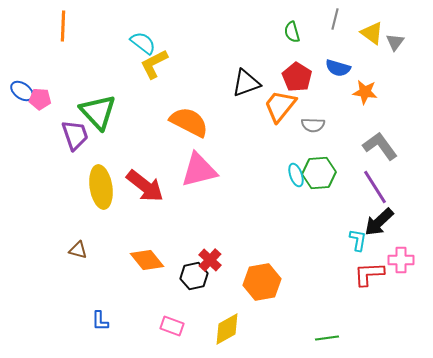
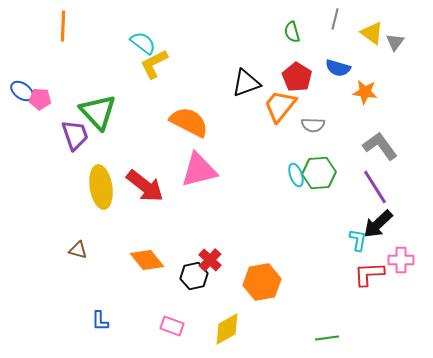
black arrow: moved 1 px left, 2 px down
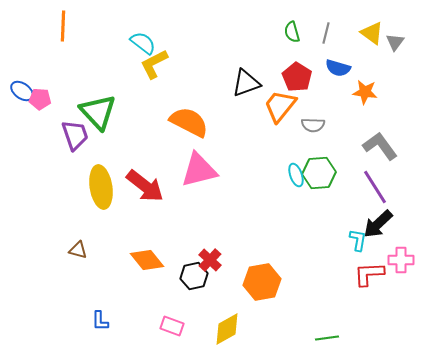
gray line: moved 9 px left, 14 px down
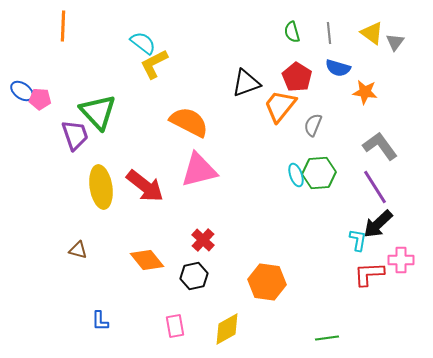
gray line: moved 3 px right; rotated 20 degrees counterclockwise
gray semicircle: rotated 110 degrees clockwise
red cross: moved 7 px left, 20 px up
orange hexagon: moved 5 px right; rotated 18 degrees clockwise
pink rectangle: moved 3 px right; rotated 60 degrees clockwise
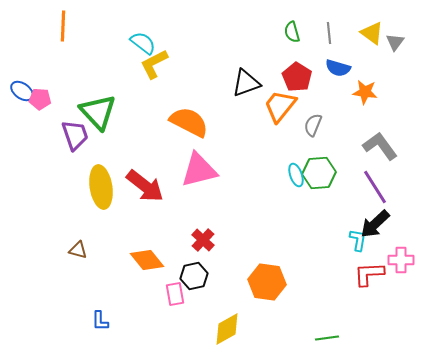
black arrow: moved 3 px left
pink rectangle: moved 32 px up
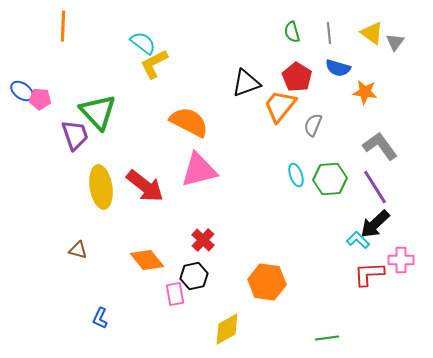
green hexagon: moved 11 px right, 6 px down
cyan L-shape: rotated 55 degrees counterclockwise
blue L-shape: moved 3 px up; rotated 25 degrees clockwise
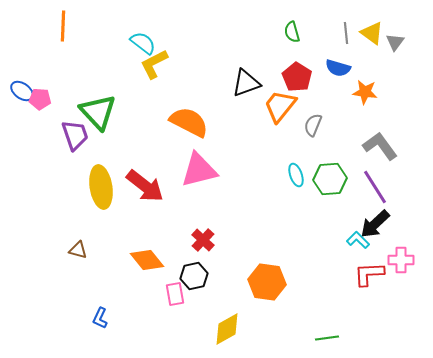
gray line: moved 17 px right
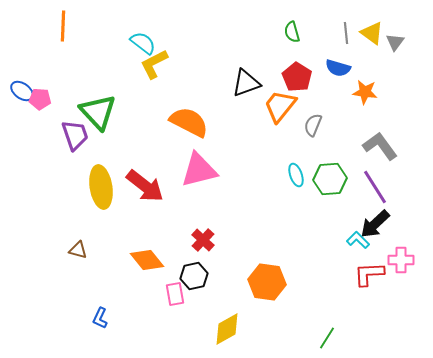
green line: rotated 50 degrees counterclockwise
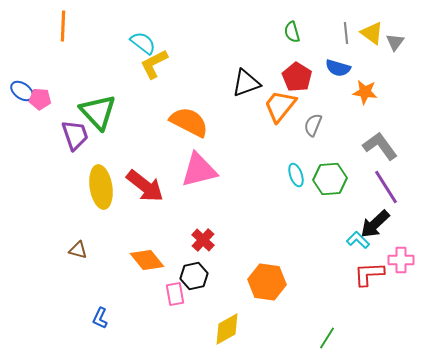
purple line: moved 11 px right
